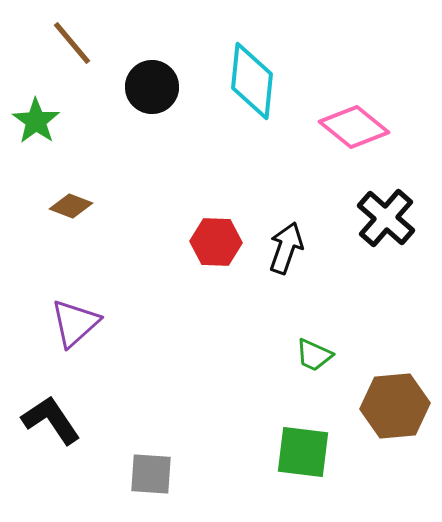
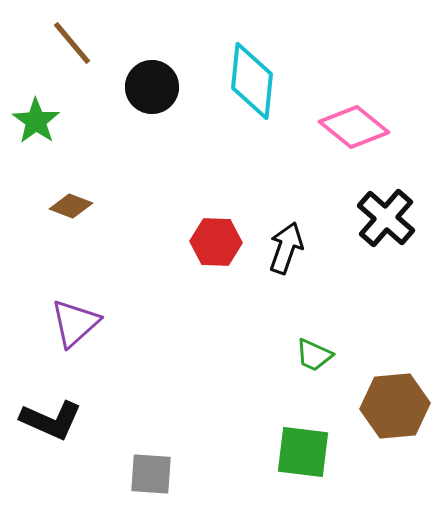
black L-shape: rotated 148 degrees clockwise
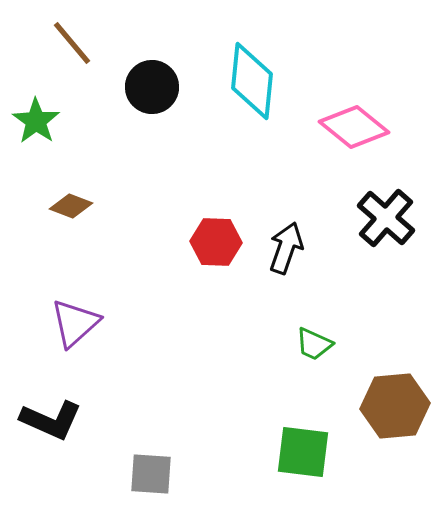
green trapezoid: moved 11 px up
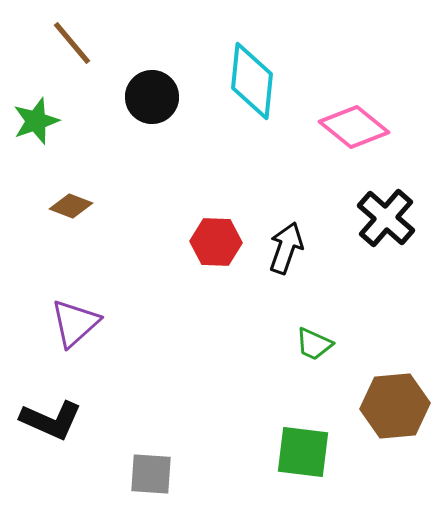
black circle: moved 10 px down
green star: rotated 18 degrees clockwise
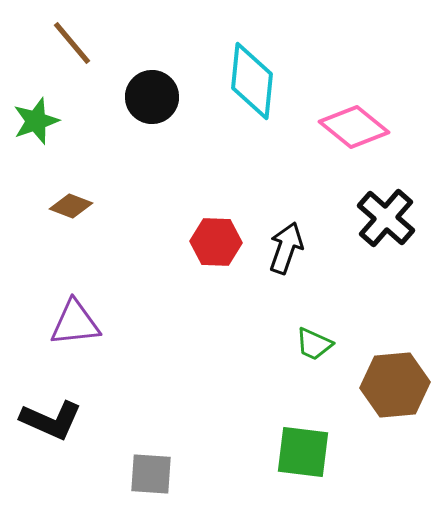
purple triangle: rotated 36 degrees clockwise
brown hexagon: moved 21 px up
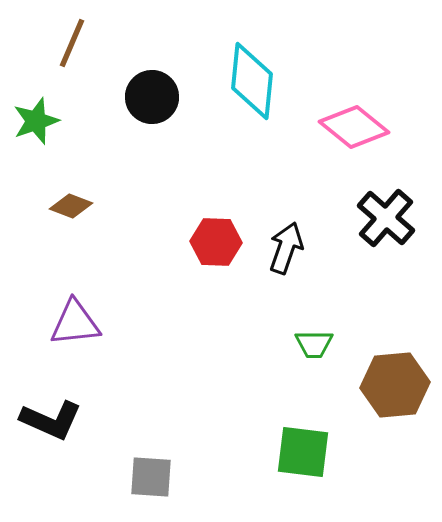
brown line: rotated 63 degrees clockwise
green trapezoid: rotated 24 degrees counterclockwise
gray square: moved 3 px down
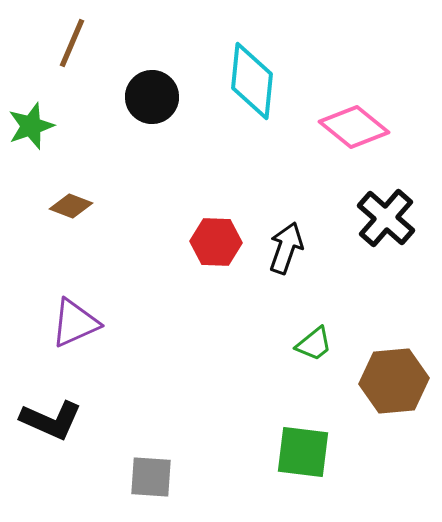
green star: moved 5 px left, 5 px down
purple triangle: rotated 18 degrees counterclockwise
green trapezoid: rotated 39 degrees counterclockwise
brown hexagon: moved 1 px left, 4 px up
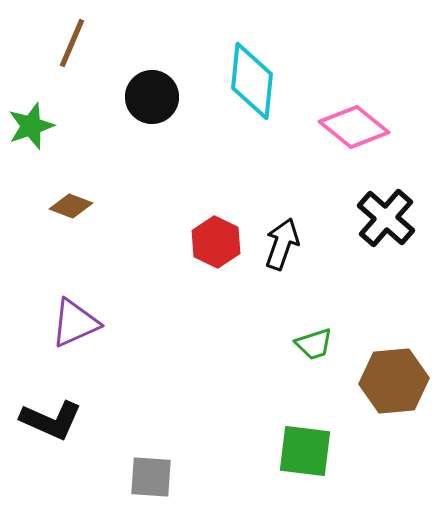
red hexagon: rotated 24 degrees clockwise
black arrow: moved 4 px left, 4 px up
green trapezoid: rotated 21 degrees clockwise
green square: moved 2 px right, 1 px up
